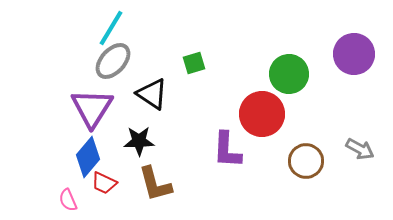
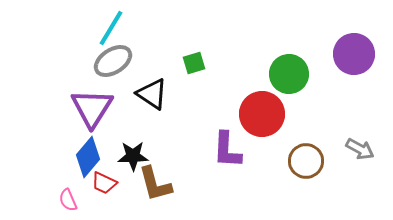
gray ellipse: rotated 15 degrees clockwise
black star: moved 6 px left, 15 px down
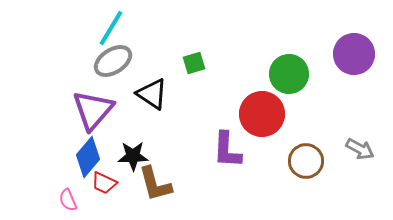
purple triangle: moved 1 px right, 2 px down; rotated 9 degrees clockwise
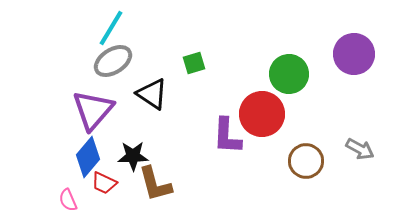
purple L-shape: moved 14 px up
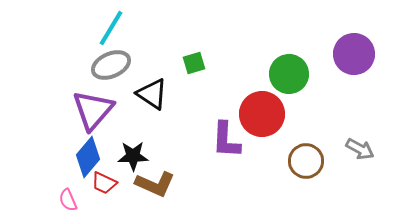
gray ellipse: moved 2 px left, 4 px down; rotated 9 degrees clockwise
purple L-shape: moved 1 px left, 4 px down
brown L-shape: rotated 51 degrees counterclockwise
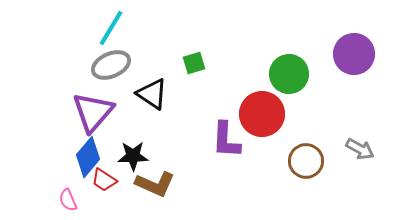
purple triangle: moved 2 px down
red trapezoid: moved 3 px up; rotated 8 degrees clockwise
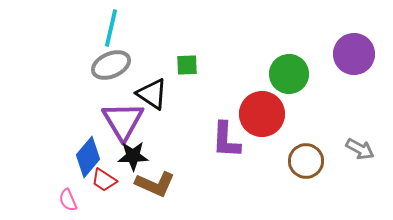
cyan line: rotated 18 degrees counterclockwise
green square: moved 7 px left, 2 px down; rotated 15 degrees clockwise
purple triangle: moved 30 px right, 9 px down; rotated 12 degrees counterclockwise
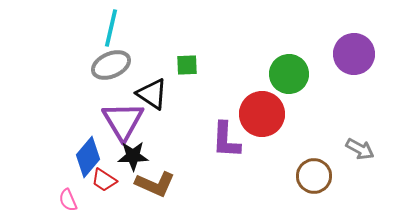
brown circle: moved 8 px right, 15 px down
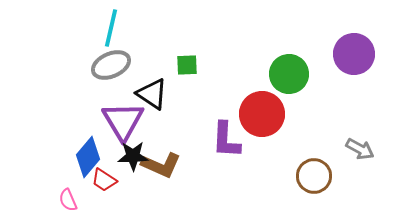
brown L-shape: moved 6 px right, 19 px up
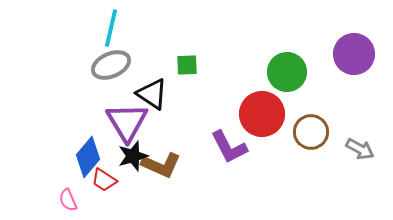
green circle: moved 2 px left, 2 px up
purple triangle: moved 4 px right, 1 px down
purple L-shape: moved 3 px right, 7 px down; rotated 30 degrees counterclockwise
black star: rotated 16 degrees counterclockwise
brown circle: moved 3 px left, 44 px up
